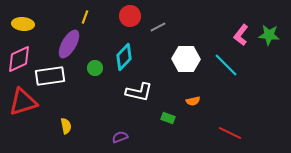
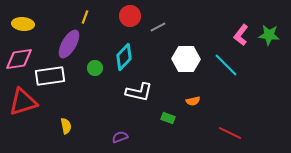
pink diamond: rotated 16 degrees clockwise
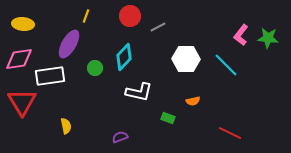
yellow line: moved 1 px right, 1 px up
green star: moved 1 px left, 3 px down
red triangle: moved 1 px left; rotated 44 degrees counterclockwise
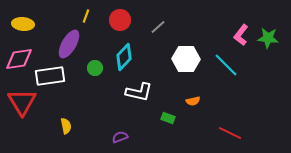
red circle: moved 10 px left, 4 px down
gray line: rotated 14 degrees counterclockwise
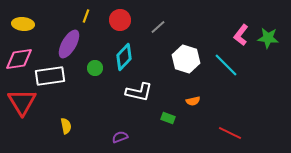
white hexagon: rotated 16 degrees clockwise
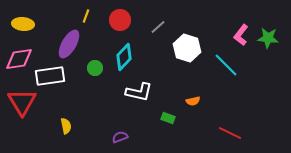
white hexagon: moved 1 px right, 11 px up
